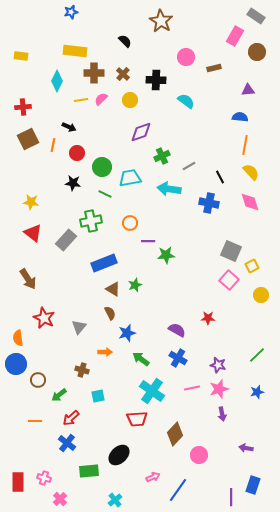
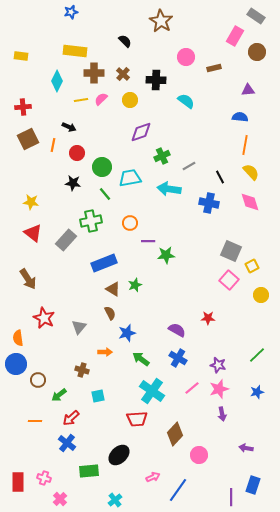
green line at (105, 194): rotated 24 degrees clockwise
pink line at (192, 388): rotated 28 degrees counterclockwise
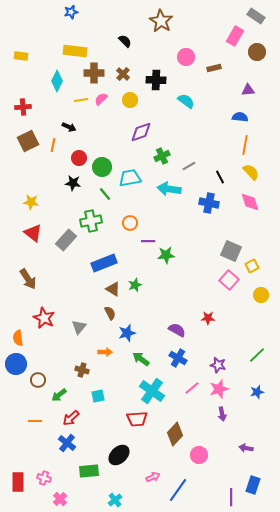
brown square at (28, 139): moved 2 px down
red circle at (77, 153): moved 2 px right, 5 px down
